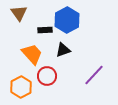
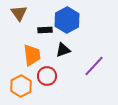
orange trapezoid: moved 1 px down; rotated 35 degrees clockwise
purple line: moved 9 px up
orange hexagon: moved 1 px up
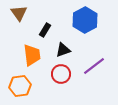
blue hexagon: moved 18 px right
black rectangle: rotated 56 degrees counterclockwise
purple line: rotated 10 degrees clockwise
red circle: moved 14 px right, 2 px up
orange hexagon: moved 1 px left; rotated 20 degrees clockwise
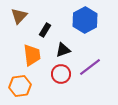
brown triangle: moved 3 px down; rotated 18 degrees clockwise
purple line: moved 4 px left, 1 px down
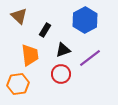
brown triangle: rotated 30 degrees counterclockwise
orange trapezoid: moved 2 px left
purple line: moved 9 px up
orange hexagon: moved 2 px left, 2 px up
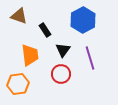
brown triangle: rotated 24 degrees counterclockwise
blue hexagon: moved 2 px left
black rectangle: rotated 64 degrees counterclockwise
black triangle: rotated 35 degrees counterclockwise
purple line: rotated 70 degrees counterclockwise
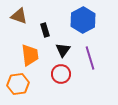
black rectangle: rotated 16 degrees clockwise
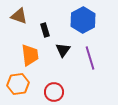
red circle: moved 7 px left, 18 px down
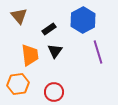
brown triangle: rotated 30 degrees clockwise
black rectangle: moved 4 px right, 1 px up; rotated 72 degrees clockwise
black triangle: moved 8 px left, 1 px down
purple line: moved 8 px right, 6 px up
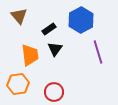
blue hexagon: moved 2 px left
black triangle: moved 2 px up
